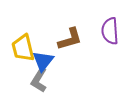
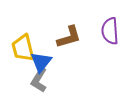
brown L-shape: moved 1 px left, 2 px up
blue triangle: moved 2 px left, 1 px down
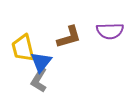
purple semicircle: rotated 88 degrees counterclockwise
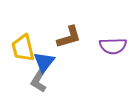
purple semicircle: moved 3 px right, 15 px down
blue triangle: moved 3 px right
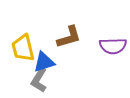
blue triangle: rotated 35 degrees clockwise
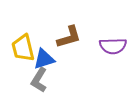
blue triangle: moved 3 px up
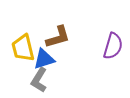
brown L-shape: moved 11 px left
purple semicircle: rotated 72 degrees counterclockwise
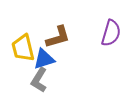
purple semicircle: moved 2 px left, 13 px up
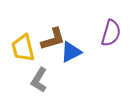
brown L-shape: moved 5 px left, 2 px down
blue triangle: moved 27 px right, 7 px up; rotated 10 degrees counterclockwise
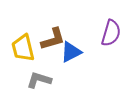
gray L-shape: rotated 75 degrees clockwise
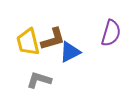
yellow trapezoid: moved 5 px right, 6 px up
blue triangle: moved 1 px left
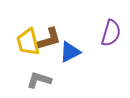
brown L-shape: moved 4 px left
